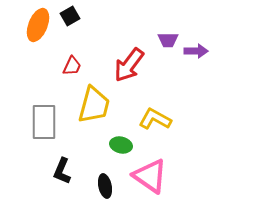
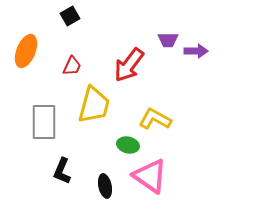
orange ellipse: moved 12 px left, 26 px down
green ellipse: moved 7 px right
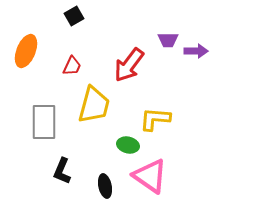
black square: moved 4 px right
yellow L-shape: rotated 24 degrees counterclockwise
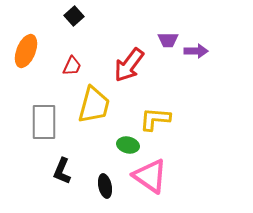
black square: rotated 12 degrees counterclockwise
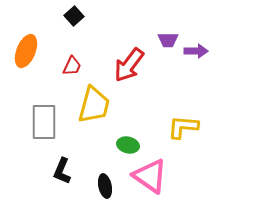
yellow L-shape: moved 28 px right, 8 px down
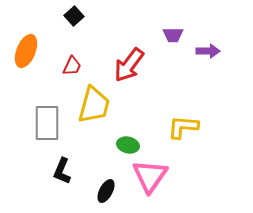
purple trapezoid: moved 5 px right, 5 px up
purple arrow: moved 12 px right
gray rectangle: moved 3 px right, 1 px down
pink triangle: rotated 30 degrees clockwise
black ellipse: moved 1 px right, 5 px down; rotated 40 degrees clockwise
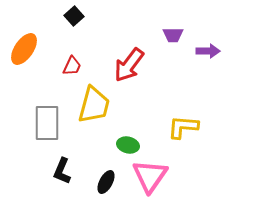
orange ellipse: moved 2 px left, 2 px up; rotated 12 degrees clockwise
black ellipse: moved 9 px up
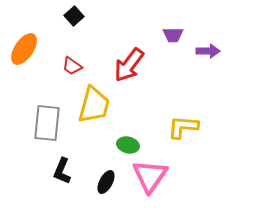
red trapezoid: rotated 100 degrees clockwise
gray rectangle: rotated 6 degrees clockwise
